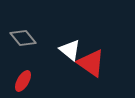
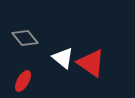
gray diamond: moved 2 px right
white triangle: moved 7 px left, 8 px down
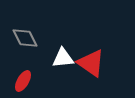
gray diamond: rotated 12 degrees clockwise
white triangle: rotated 45 degrees counterclockwise
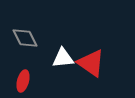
red ellipse: rotated 15 degrees counterclockwise
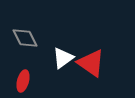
white triangle: rotated 30 degrees counterclockwise
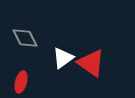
red ellipse: moved 2 px left, 1 px down
